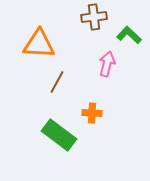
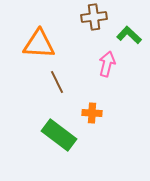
brown line: rotated 55 degrees counterclockwise
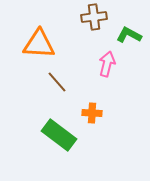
green L-shape: rotated 15 degrees counterclockwise
brown line: rotated 15 degrees counterclockwise
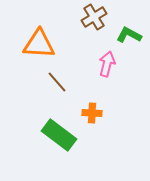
brown cross: rotated 25 degrees counterclockwise
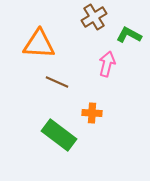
brown line: rotated 25 degrees counterclockwise
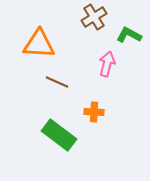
orange cross: moved 2 px right, 1 px up
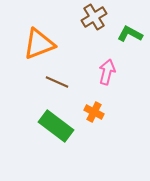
green L-shape: moved 1 px right, 1 px up
orange triangle: rotated 24 degrees counterclockwise
pink arrow: moved 8 px down
orange cross: rotated 24 degrees clockwise
green rectangle: moved 3 px left, 9 px up
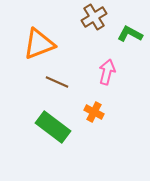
green rectangle: moved 3 px left, 1 px down
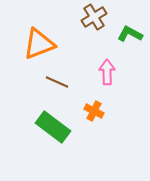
pink arrow: rotated 15 degrees counterclockwise
orange cross: moved 1 px up
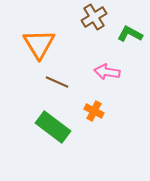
orange triangle: rotated 40 degrees counterclockwise
pink arrow: rotated 80 degrees counterclockwise
